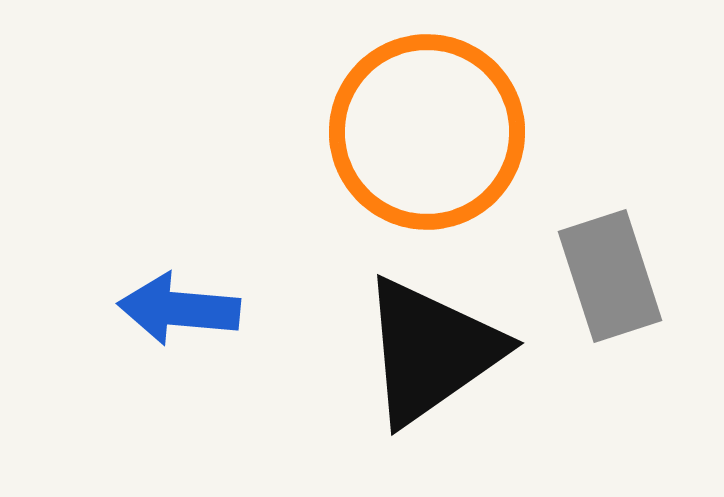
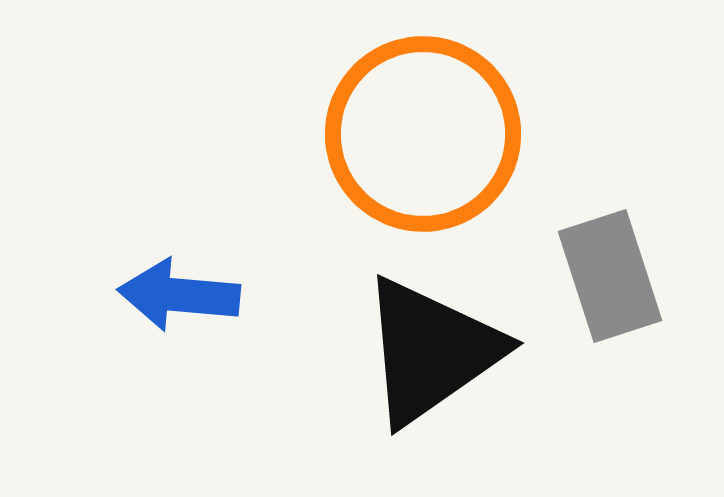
orange circle: moved 4 px left, 2 px down
blue arrow: moved 14 px up
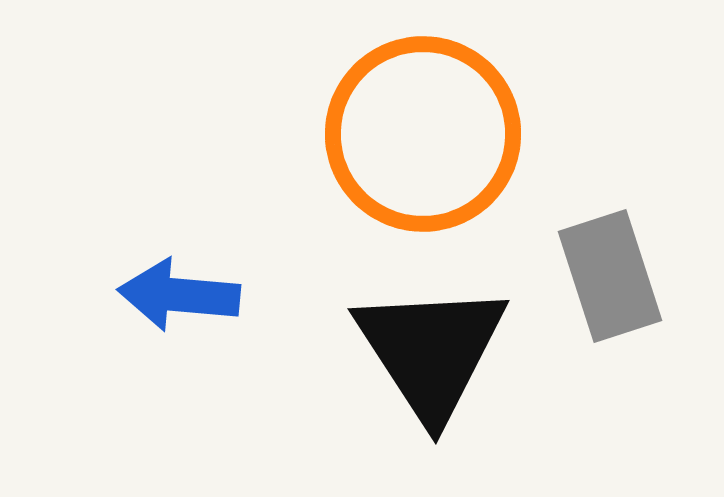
black triangle: rotated 28 degrees counterclockwise
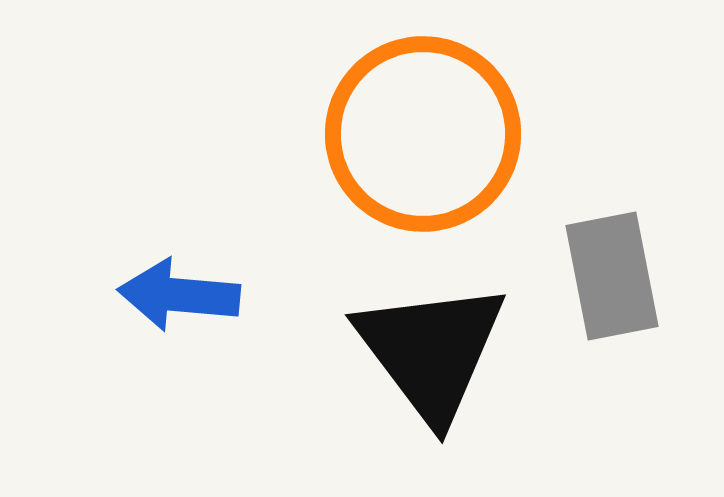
gray rectangle: moved 2 px right; rotated 7 degrees clockwise
black triangle: rotated 4 degrees counterclockwise
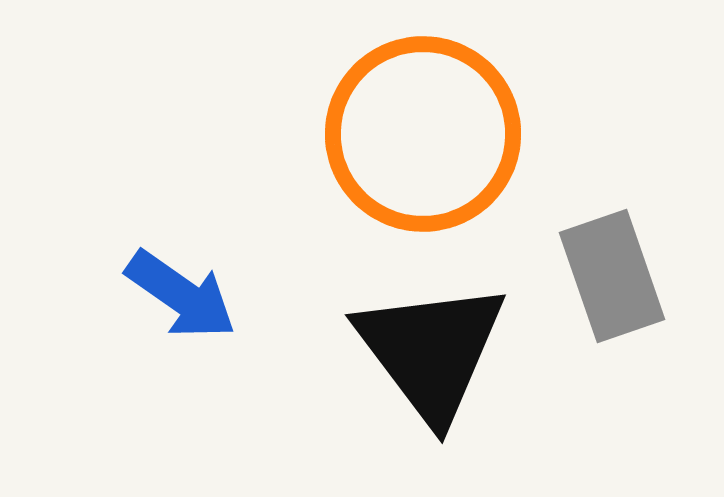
gray rectangle: rotated 8 degrees counterclockwise
blue arrow: moved 2 px right; rotated 150 degrees counterclockwise
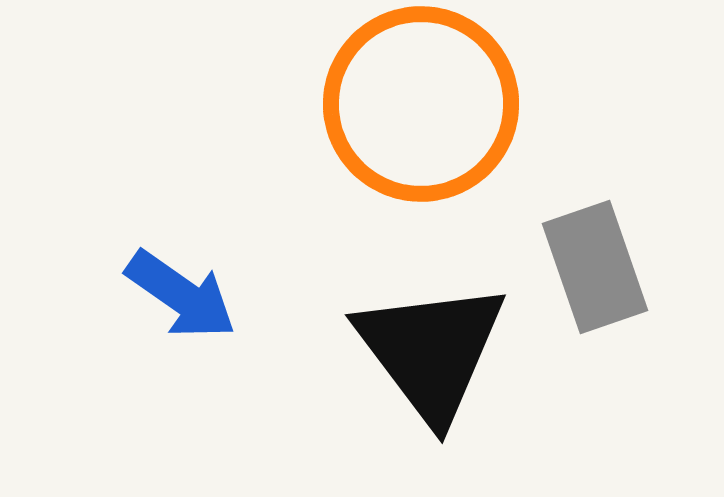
orange circle: moved 2 px left, 30 px up
gray rectangle: moved 17 px left, 9 px up
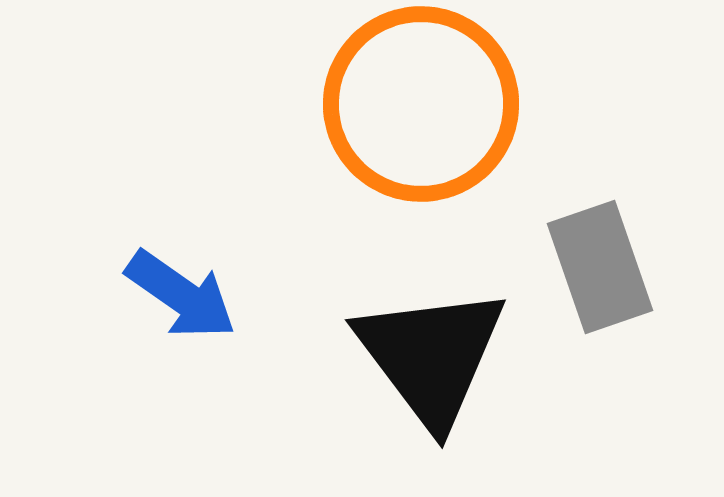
gray rectangle: moved 5 px right
black triangle: moved 5 px down
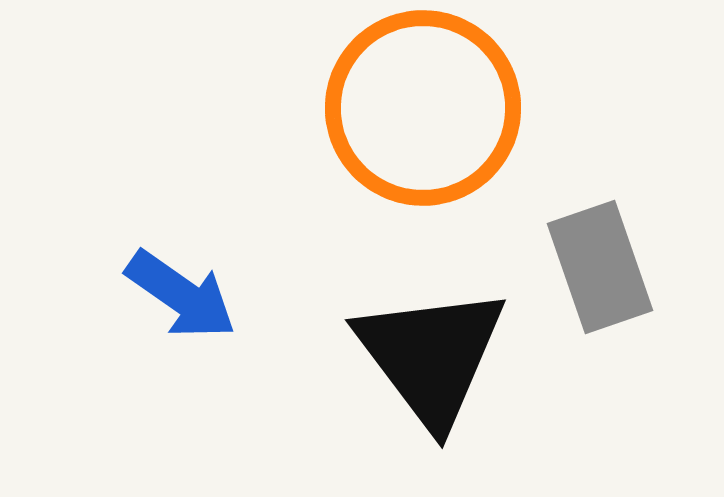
orange circle: moved 2 px right, 4 px down
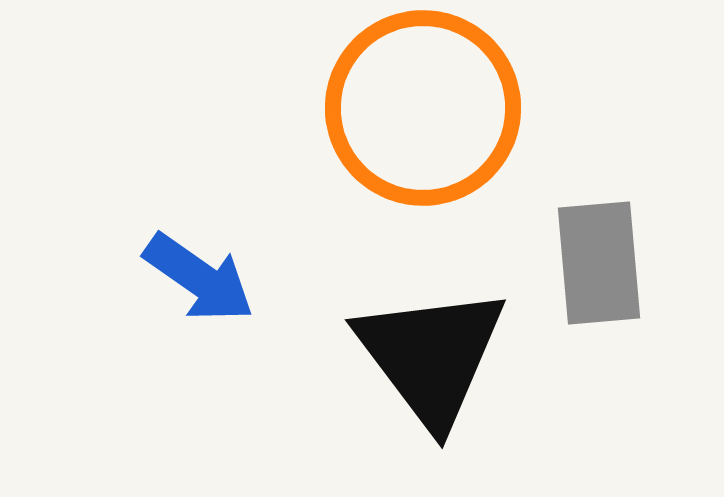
gray rectangle: moved 1 px left, 4 px up; rotated 14 degrees clockwise
blue arrow: moved 18 px right, 17 px up
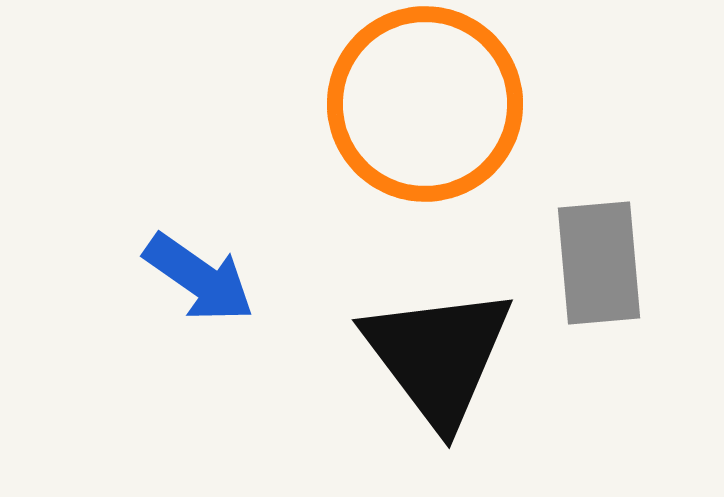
orange circle: moved 2 px right, 4 px up
black triangle: moved 7 px right
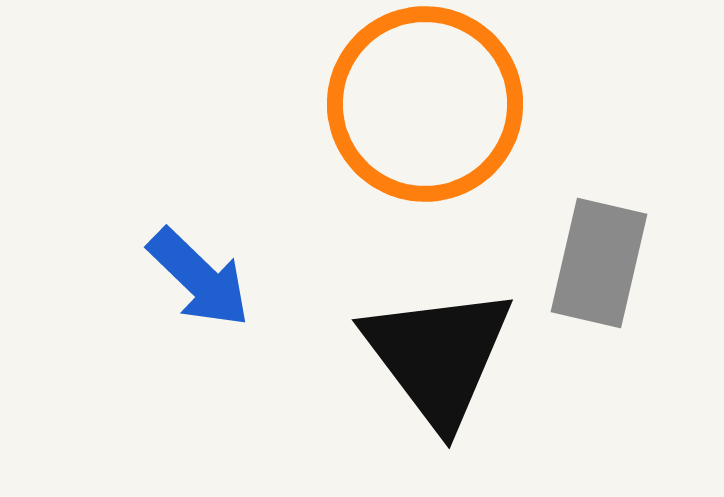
gray rectangle: rotated 18 degrees clockwise
blue arrow: rotated 9 degrees clockwise
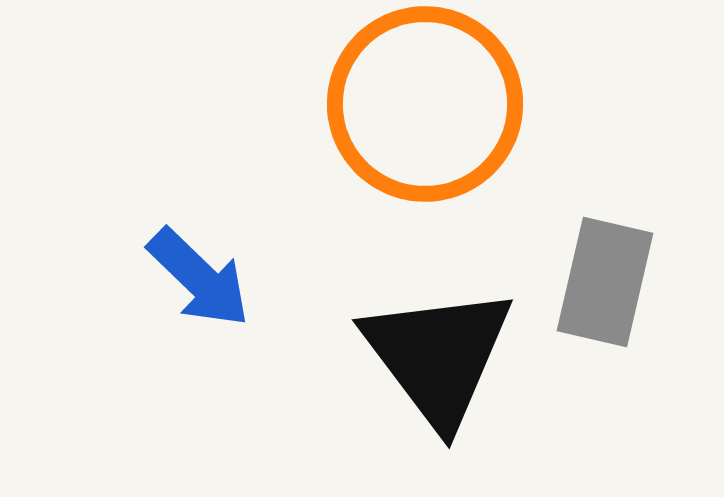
gray rectangle: moved 6 px right, 19 px down
